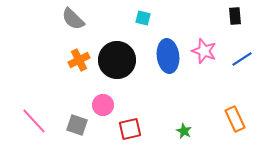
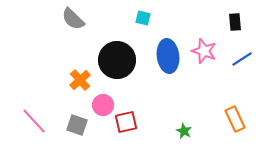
black rectangle: moved 6 px down
orange cross: moved 1 px right, 20 px down; rotated 15 degrees counterclockwise
red square: moved 4 px left, 7 px up
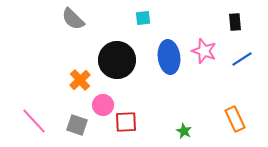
cyan square: rotated 21 degrees counterclockwise
blue ellipse: moved 1 px right, 1 px down
red square: rotated 10 degrees clockwise
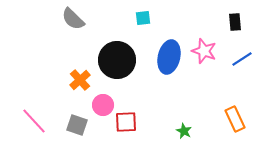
blue ellipse: rotated 20 degrees clockwise
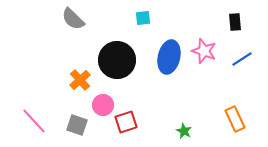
red square: rotated 15 degrees counterclockwise
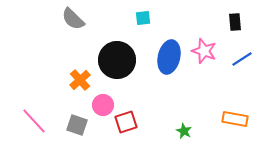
orange rectangle: rotated 55 degrees counterclockwise
